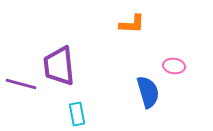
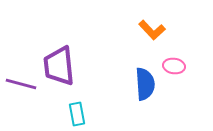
orange L-shape: moved 20 px right, 6 px down; rotated 44 degrees clockwise
blue semicircle: moved 3 px left, 8 px up; rotated 12 degrees clockwise
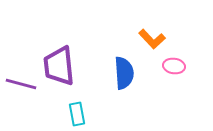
orange L-shape: moved 9 px down
blue semicircle: moved 21 px left, 11 px up
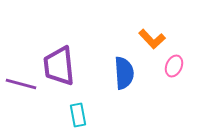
pink ellipse: rotated 75 degrees counterclockwise
cyan rectangle: moved 1 px right, 1 px down
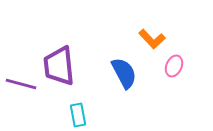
blue semicircle: rotated 24 degrees counterclockwise
